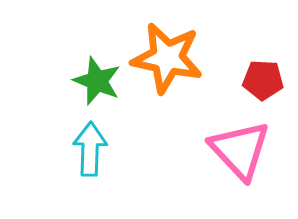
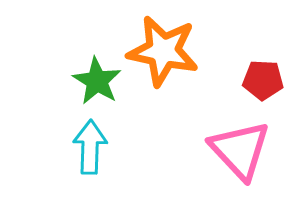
orange star: moved 4 px left, 7 px up
green star: rotated 9 degrees clockwise
cyan arrow: moved 2 px up
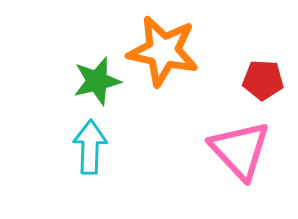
green star: rotated 27 degrees clockwise
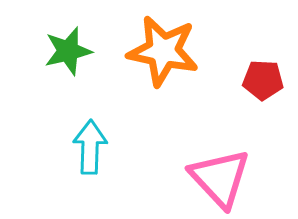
green star: moved 29 px left, 30 px up
pink triangle: moved 20 px left, 28 px down
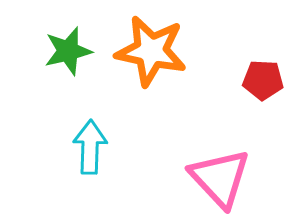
orange star: moved 12 px left
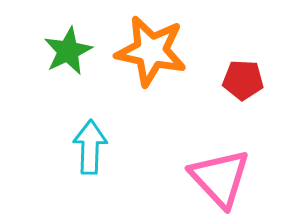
green star: rotated 12 degrees counterclockwise
red pentagon: moved 20 px left
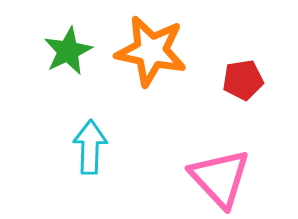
red pentagon: rotated 12 degrees counterclockwise
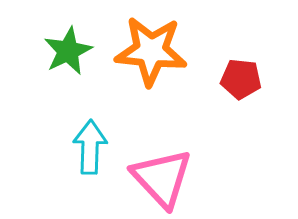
orange star: rotated 6 degrees counterclockwise
red pentagon: moved 2 px left, 1 px up; rotated 15 degrees clockwise
pink triangle: moved 58 px left
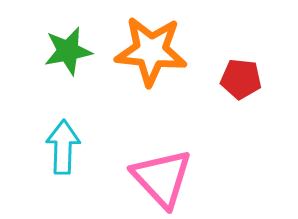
green star: rotated 15 degrees clockwise
cyan arrow: moved 27 px left
